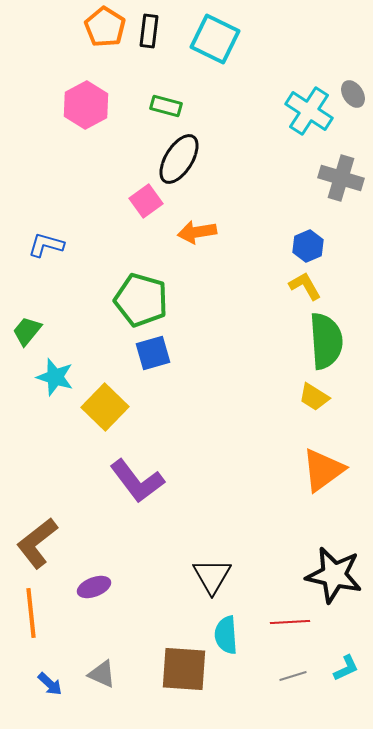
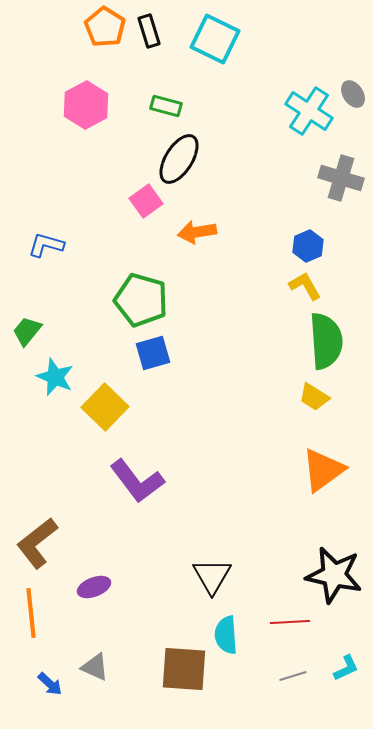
black rectangle: rotated 24 degrees counterclockwise
cyan star: rotated 6 degrees clockwise
gray triangle: moved 7 px left, 7 px up
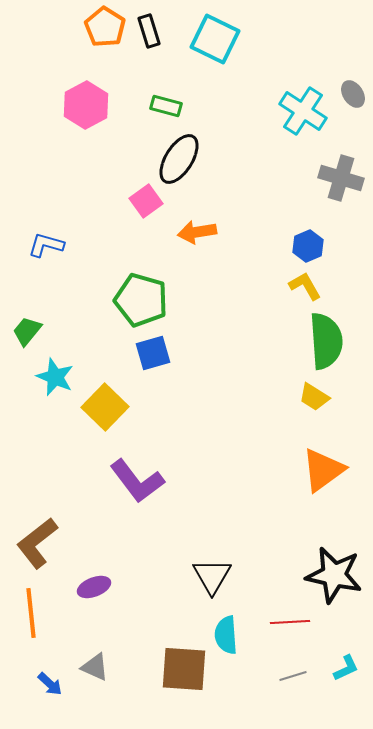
cyan cross: moved 6 px left
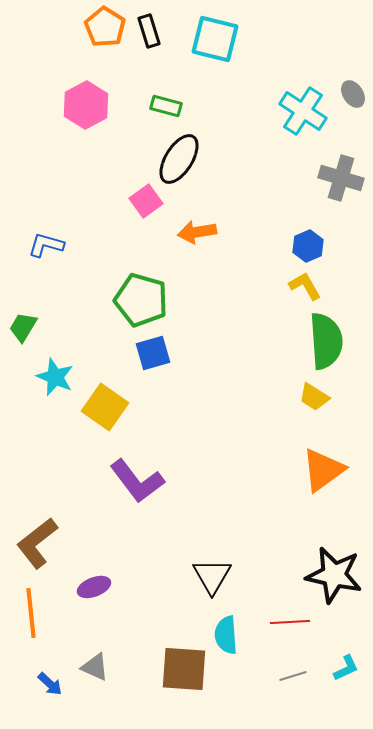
cyan square: rotated 12 degrees counterclockwise
green trapezoid: moved 4 px left, 4 px up; rotated 8 degrees counterclockwise
yellow square: rotated 9 degrees counterclockwise
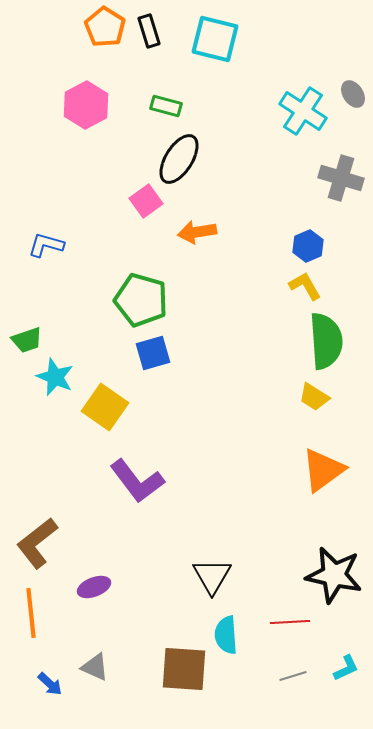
green trapezoid: moved 4 px right, 13 px down; rotated 140 degrees counterclockwise
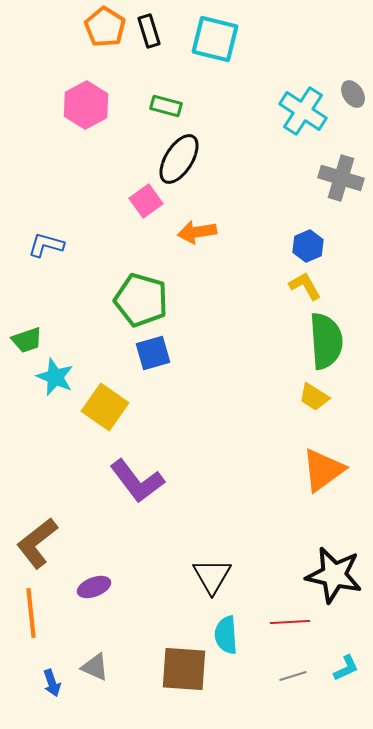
blue arrow: moved 2 px right, 1 px up; rotated 28 degrees clockwise
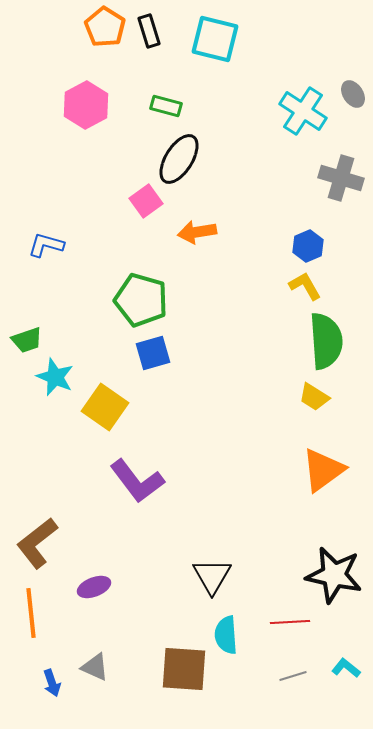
cyan L-shape: rotated 116 degrees counterclockwise
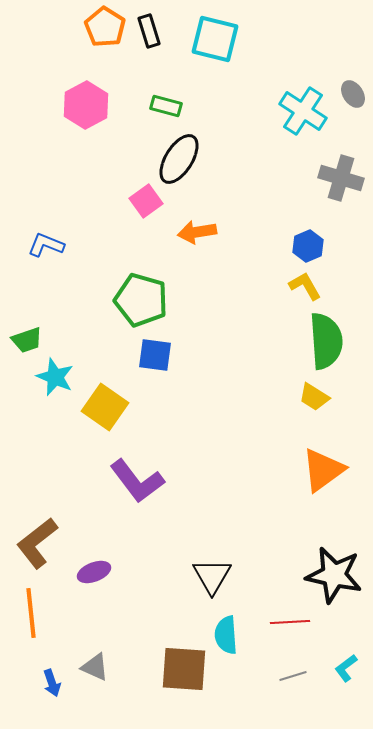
blue L-shape: rotated 6 degrees clockwise
blue square: moved 2 px right, 2 px down; rotated 24 degrees clockwise
purple ellipse: moved 15 px up
cyan L-shape: rotated 76 degrees counterclockwise
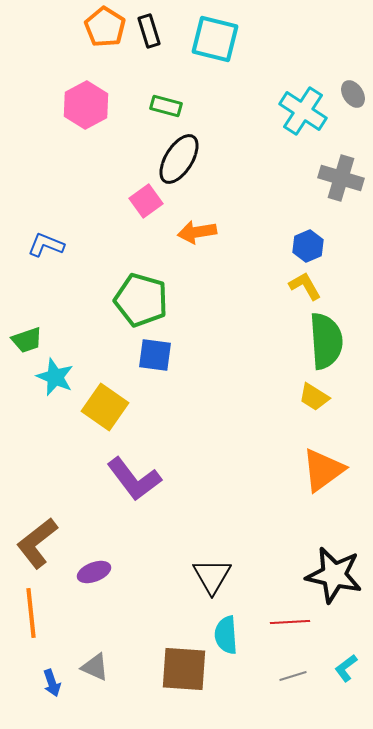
purple L-shape: moved 3 px left, 2 px up
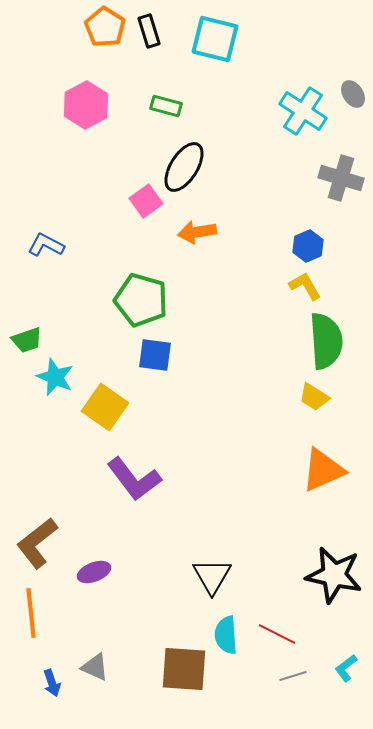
black ellipse: moved 5 px right, 8 px down
blue L-shape: rotated 6 degrees clockwise
orange triangle: rotated 12 degrees clockwise
red line: moved 13 px left, 12 px down; rotated 30 degrees clockwise
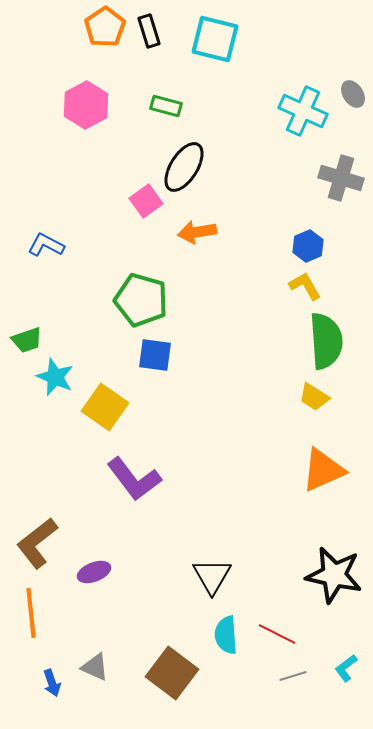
orange pentagon: rotated 6 degrees clockwise
cyan cross: rotated 9 degrees counterclockwise
brown square: moved 12 px left, 4 px down; rotated 33 degrees clockwise
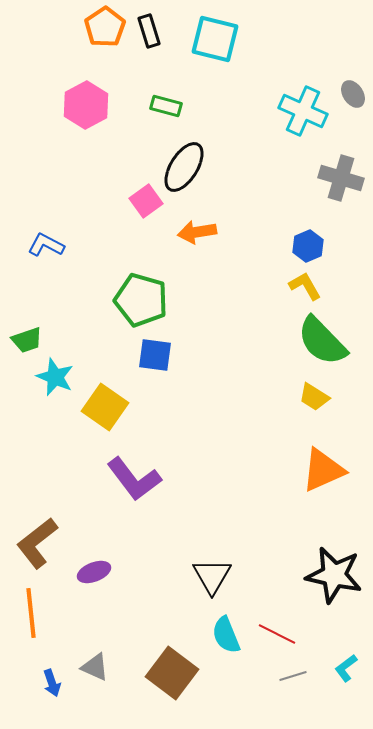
green semicircle: moved 4 px left; rotated 140 degrees clockwise
cyan semicircle: rotated 18 degrees counterclockwise
